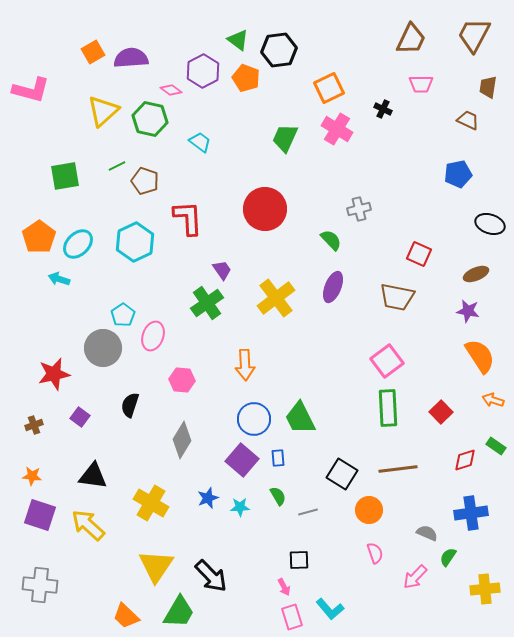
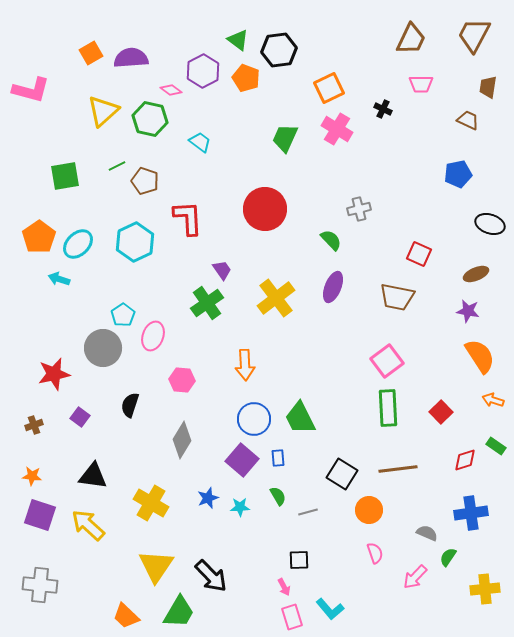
orange square at (93, 52): moved 2 px left, 1 px down
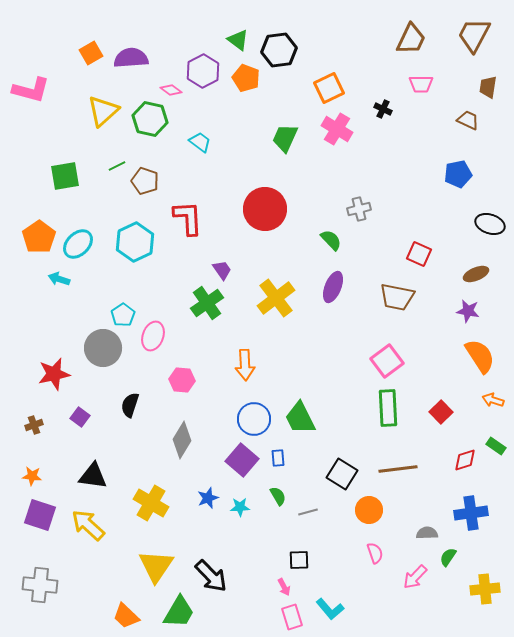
gray semicircle at (427, 533): rotated 25 degrees counterclockwise
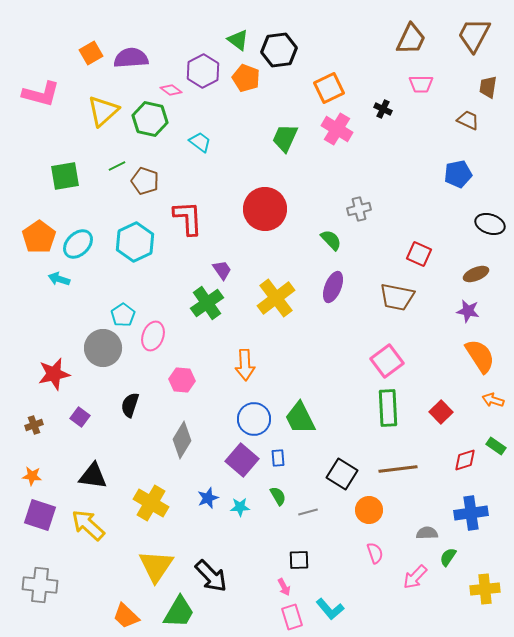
pink L-shape at (31, 90): moved 10 px right, 4 px down
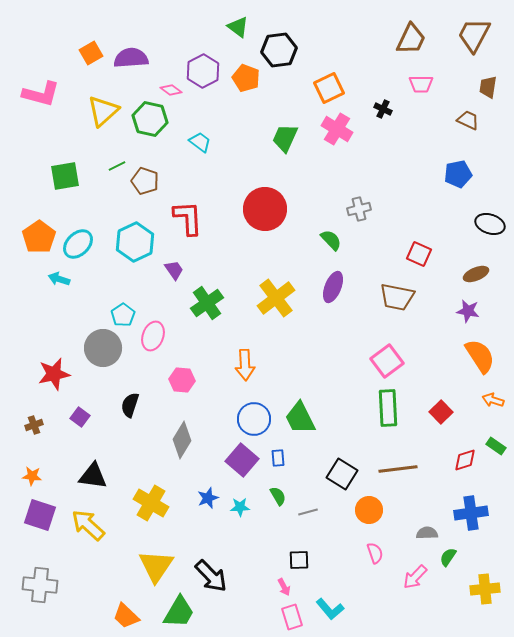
green triangle at (238, 40): moved 13 px up
purple trapezoid at (222, 270): moved 48 px left
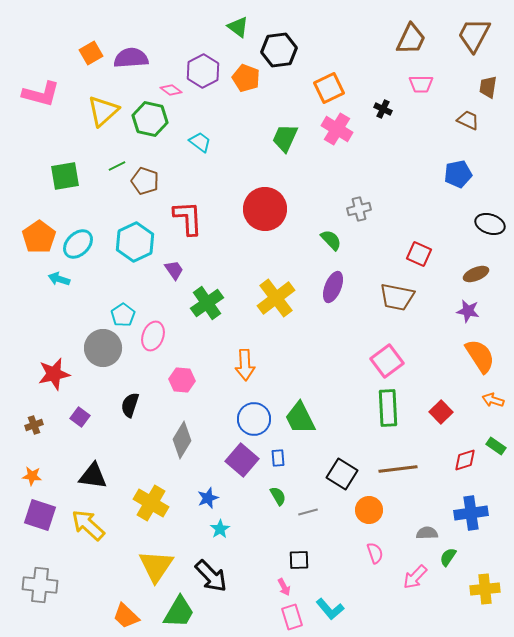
cyan star at (240, 507): moved 20 px left, 22 px down; rotated 30 degrees counterclockwise
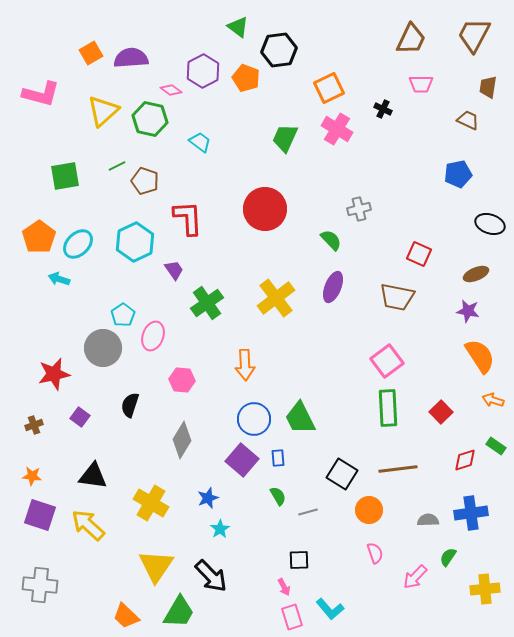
gray semicircle at (427, 533): moved 1 px right, 13 px up
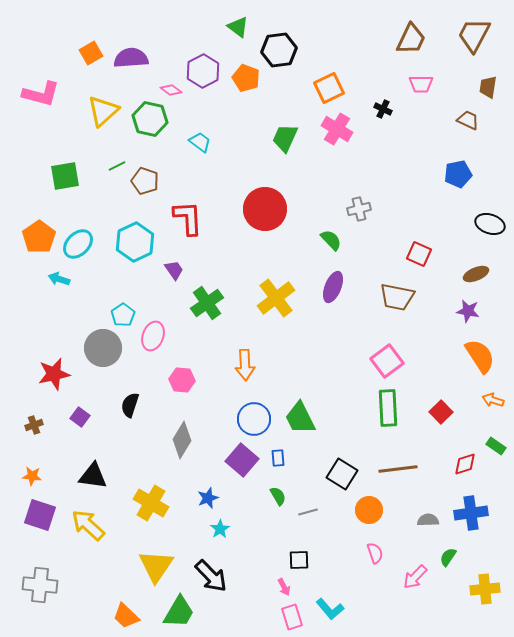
red diamond at (465, 460): moved 4 px down
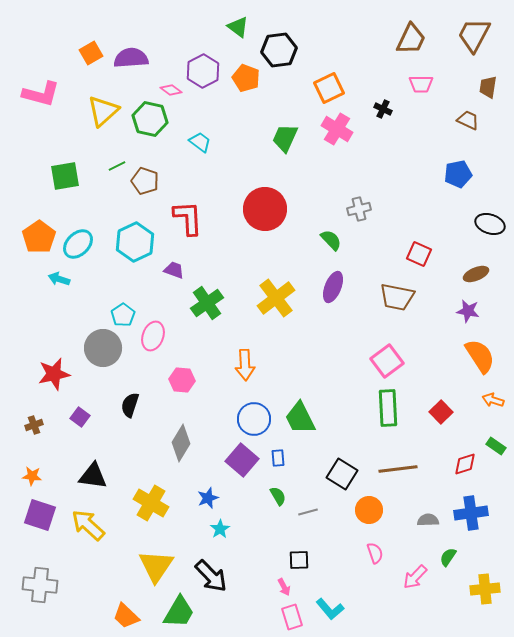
purple trapezoid at (174, 270): rotated 35 degrees counterclockwise
gray diamond at (182, 440): moved 1 px left, 3 px down
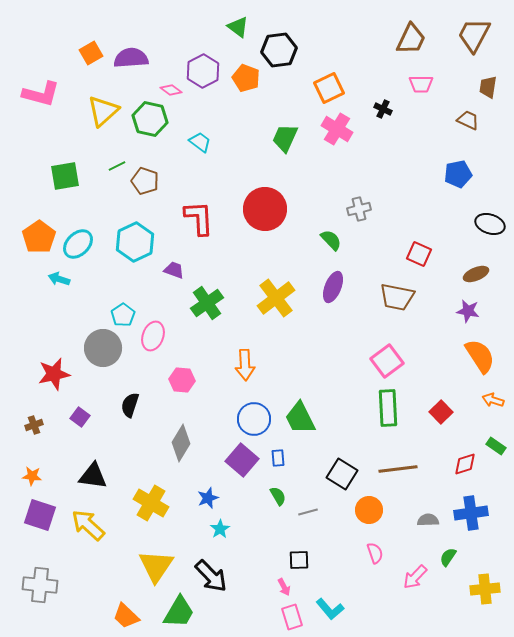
red L-shape at (188, 218): moved 11 px right
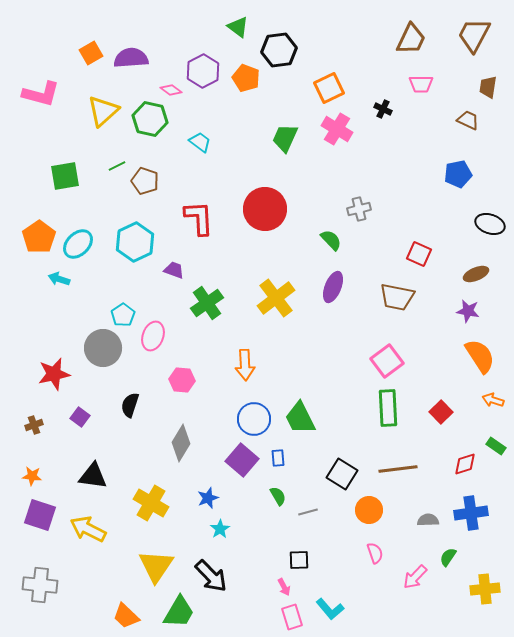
yellow arrow at (88, 525): moved 4 px down; rotated 15 degrees counterclockwise
